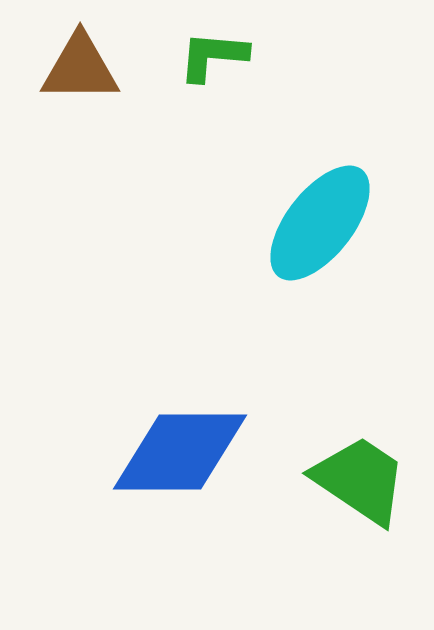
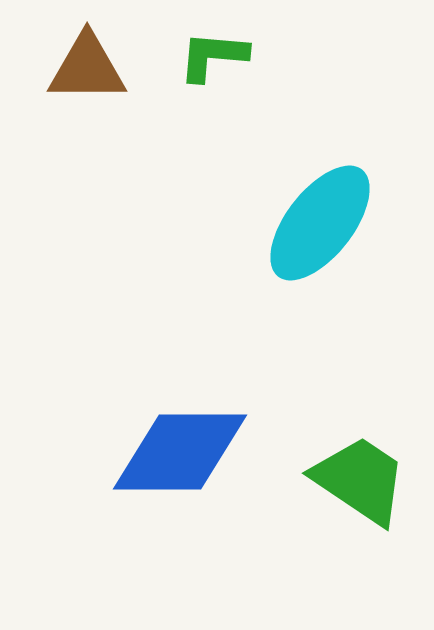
brown triangle: moved 7 px right
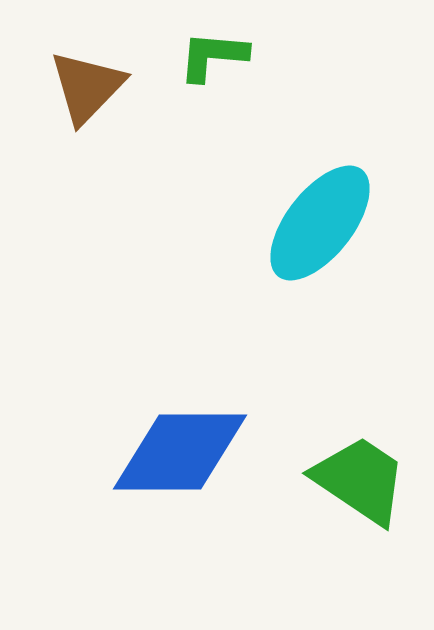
brown triangle: moved 19 px down; rotated 46 degrees counterclockwise
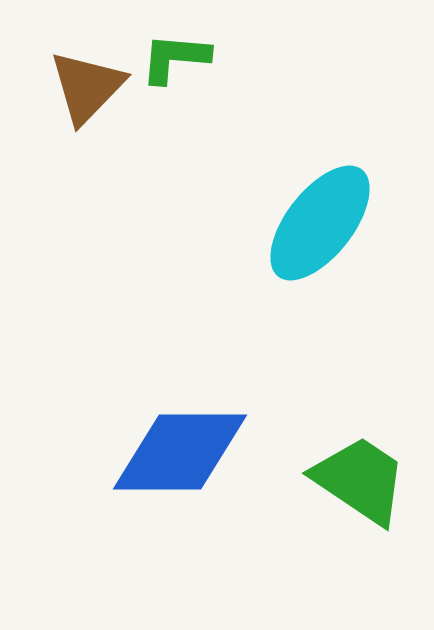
green L-shape: moved 38 px left, 2 px down
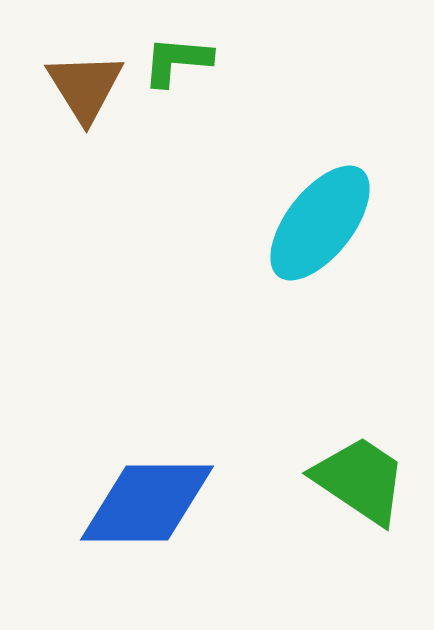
green L-shape: moved 2 px right, 3 px down
brown triangle: moved 2 px left; rotated 16 degrees counterclockwise
blue diamond: moved 33 px left, 51 px down
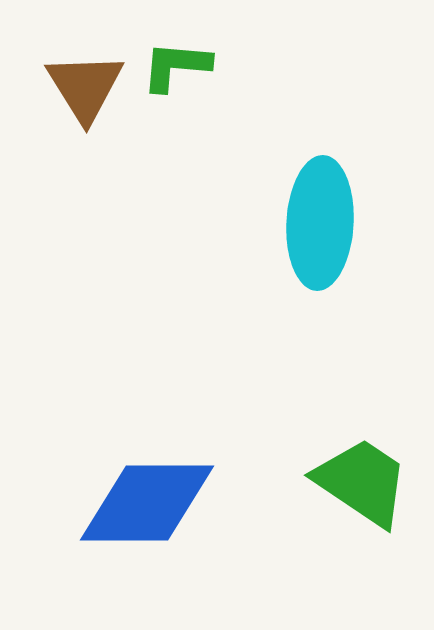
green L-shape: moved 1 px left, 5 px down
cyan ellipse: rotated 35 degrees counterclockwise
green trapezoid: moved 2 px right, 2 px down
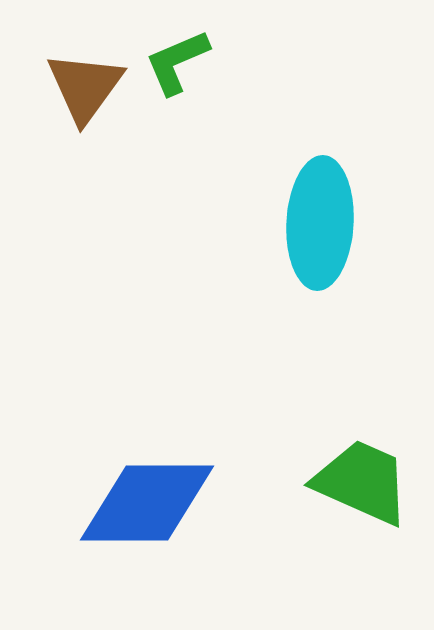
green L-shape: moved 1 px right, 4 px up; rotated 28 degrees counterclockwise
brown triangle: rotated 8 degrees clockwise
green trapezoid: rotated 10 degrees counterclockwise
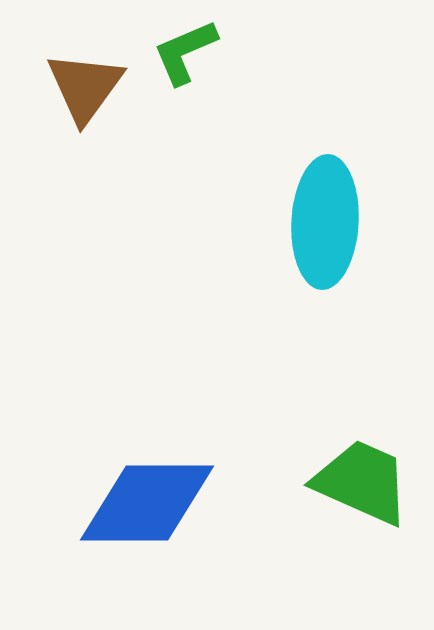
green L-shape: moved 8 px right, 10 px up
cyan ellipse: moved 5 px right, 1 px up
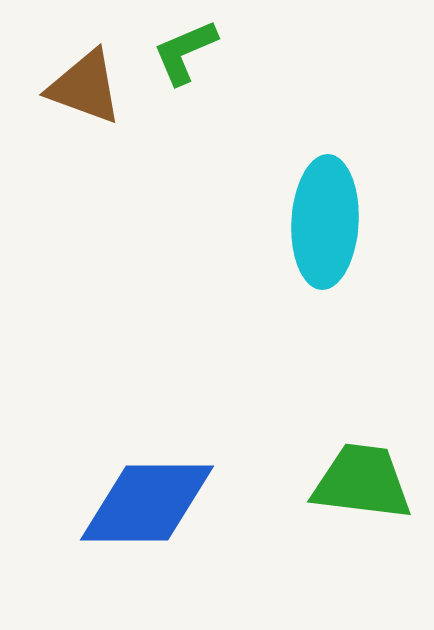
brown triangle: rotated 46 degrees counterclockwise
green trapezoid: rotated 17 degrees counterclockwise
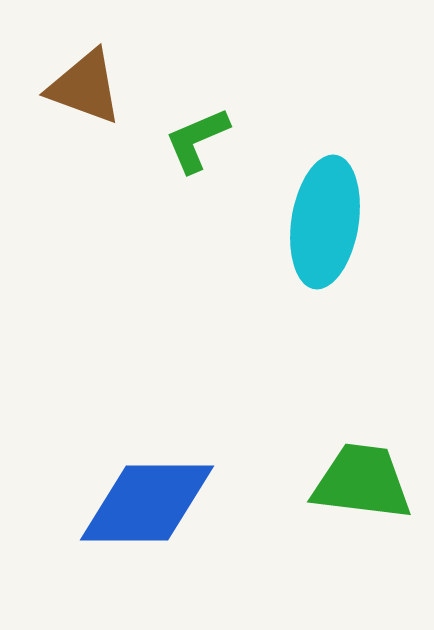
green L-shape: moved 12 px right, 88 px down
cyan ellipse: rotated 6 degrees clockwise
